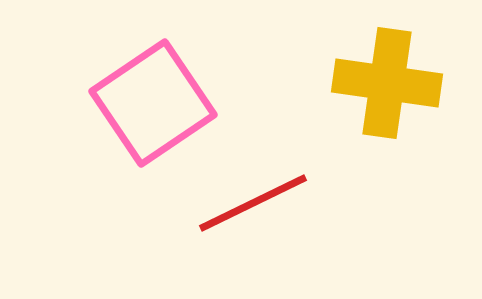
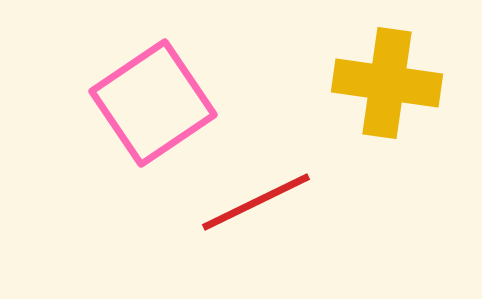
red line: moved 3 px right, 1 px up
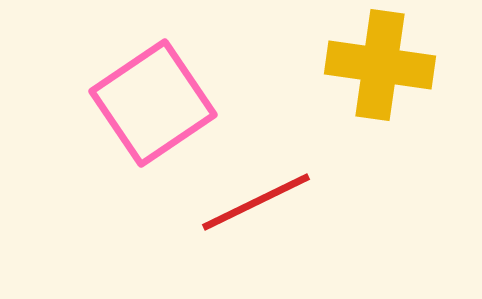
yellow cross: moved 7 px left, 18 px up
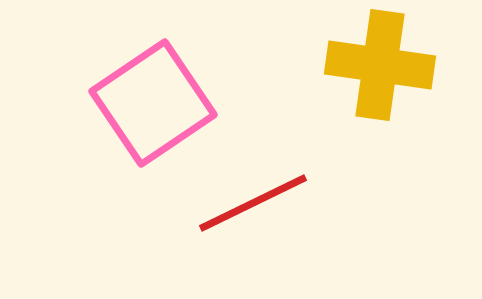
red line: moved 3 px left, 1 px down
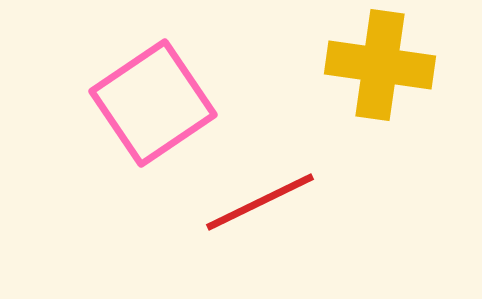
red line: moved 7 px right, 1 px up
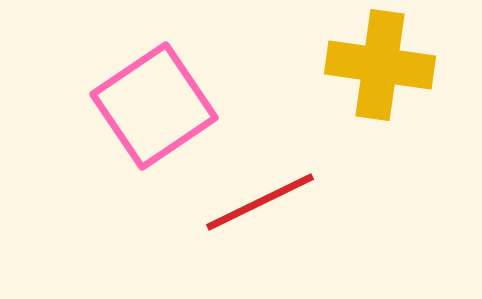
pink square: moved 1 px right, 3 px down
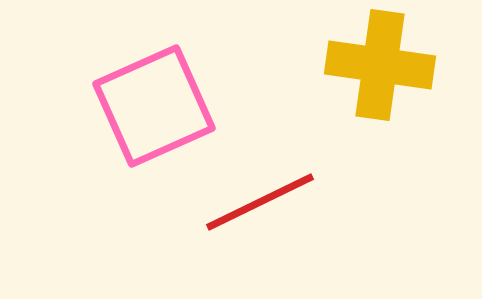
pink square: rotated 10 degrees clockwise
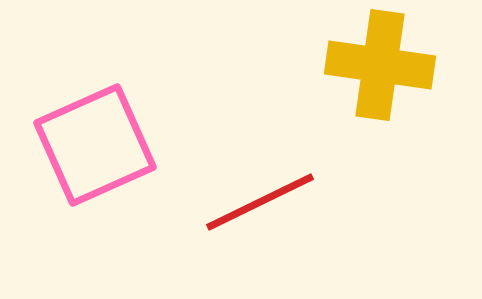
pink square: moved 59 px left, 39 px down
